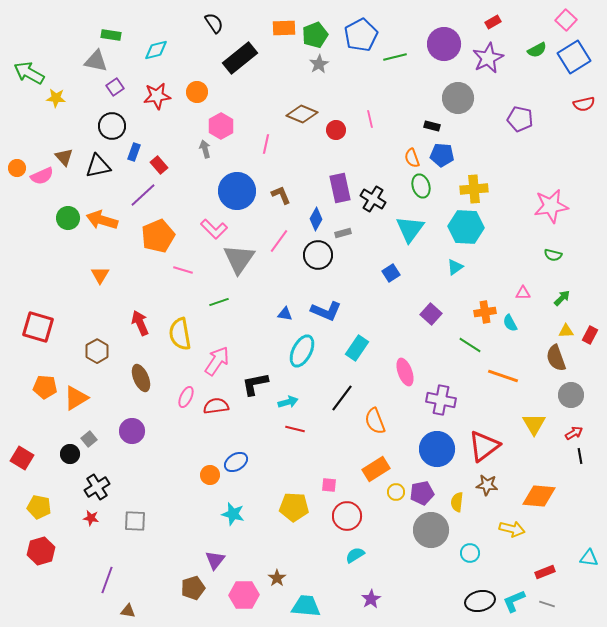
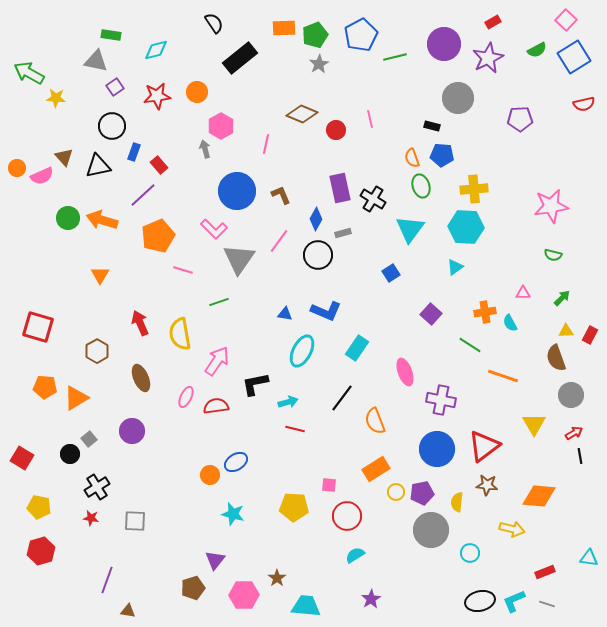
purple pentagon at (520, 119): rotated 15 degrees counterclockwise
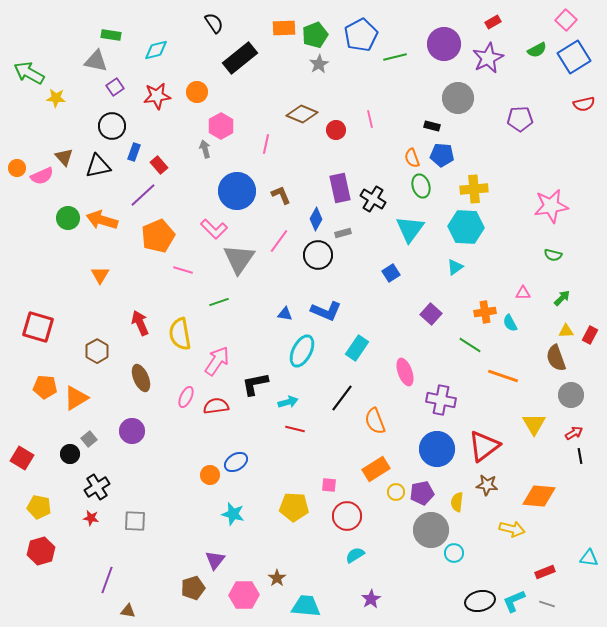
cyan circle at (470, 553): moved 16 px left
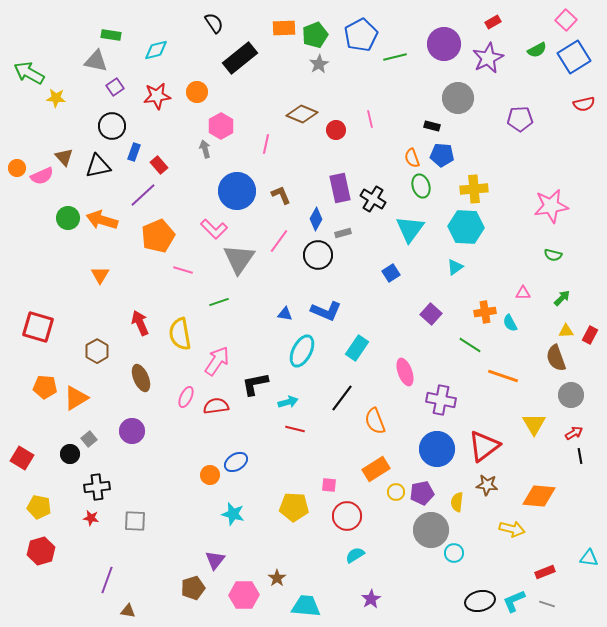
black cross at (97, 487): rotated 25 degrees clockwise
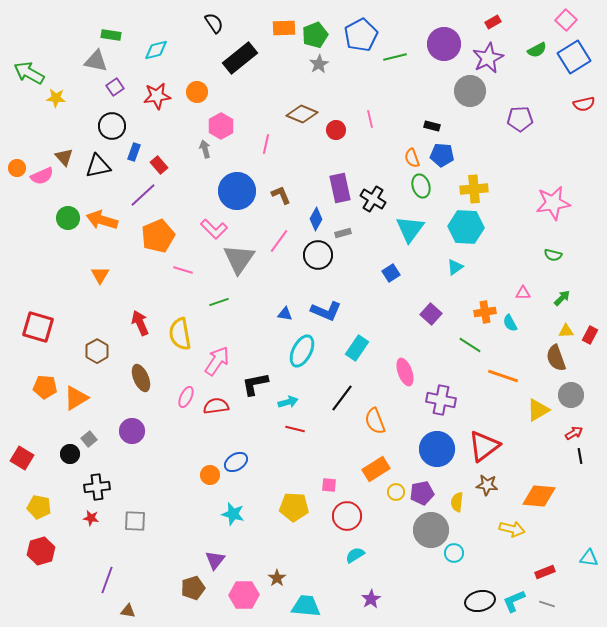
gray circle at (458, 98): moved 12 px right, 7 px up
pink star at (551, 206): moved 2 px right, 3 px up
yellow triangle at (534, 424): moved 4 px right, 14 px up; rotated 30 degrees clockwise
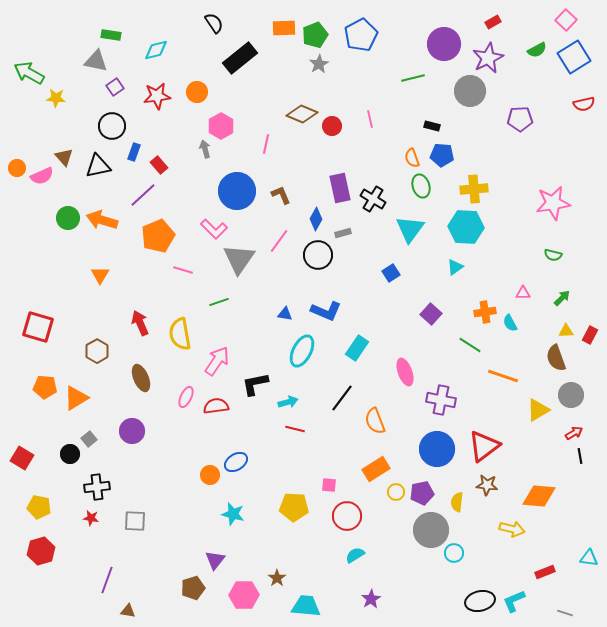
green line at (395, 57): moved 18 px right, 21 px down
red circle at (336, 130): moved 4 px left, 4 px up
gray line at (547, 604): moved 18 px right, 9 px down
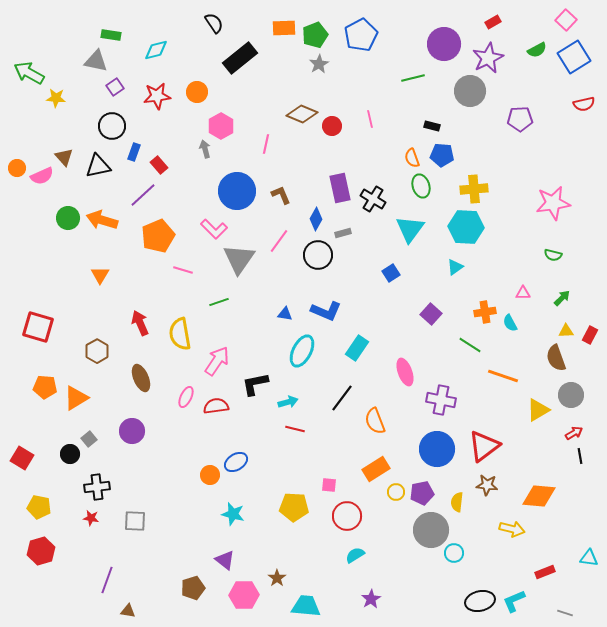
purple triangle at (215, 560): moved 10 px right; rotated 30 degrees counterclockwise
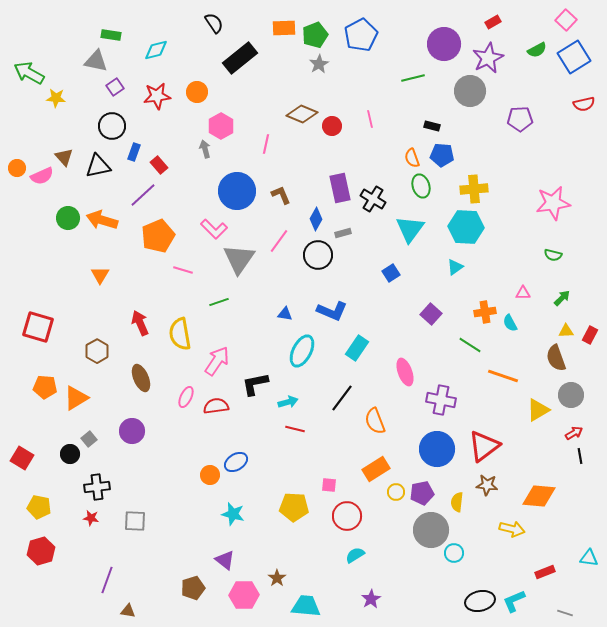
blue L-shape at (326, 311): moved 6 px right
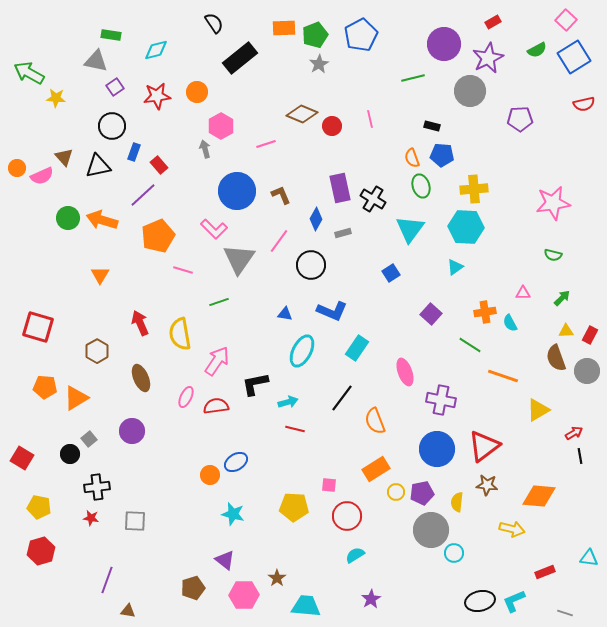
pink line at (266, 144): rotated 60 degrees clockwise
black circle at (318, 255): moved 7 px left, 10 px down
gray circle at (571, 395): moved 16 px right, 24 px up
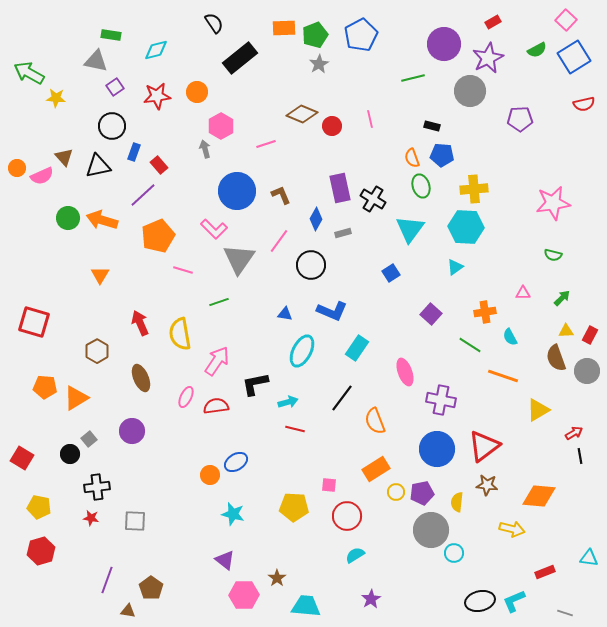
cyan semicircle at (510, 323): moved 14 px down
red square at (38, 327): moved 4 px left, 5 px up
brown pentagon at (193, 588): moved 42 px left; rotated 20 degrees counterclockwise
